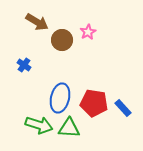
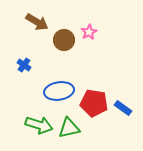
pink star: moved 1 px right
brown circle: moved 2 px right
blue ellipse: moved 1 px left, 7 px up; rotated 68 degrees clockwise
blue rectangle: rotated 12 degrees counterclockwise
green triangle: rotated 15 degrees counterclockwise
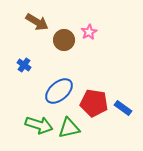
blue ellipse: rotated 32 degrees counterclockwise
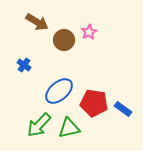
blue rectangle: moved 1 px down
green arrow: rotated 116 degrees clockwise
